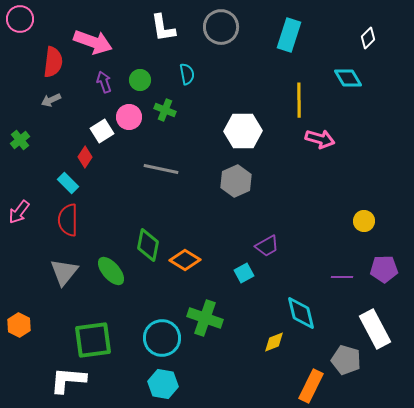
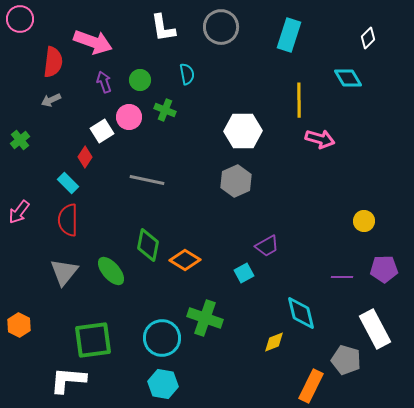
gray line at (161, 169): moved 14 px left, 11 px down
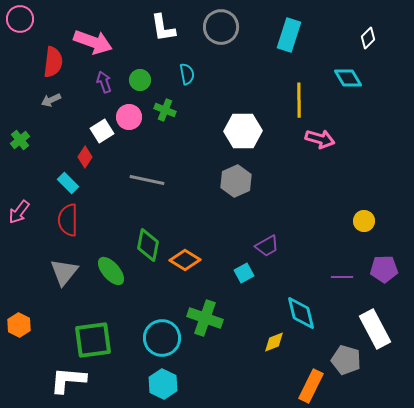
cyan hexagon at (163, 384): rotated 16 degrees clockwise
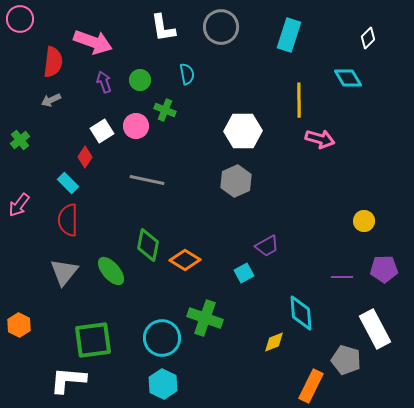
pink circle at (129, 117): moved 7 px right, 9 px down
pink arrow at (19, 212): moved 7 px up
cyan diamond at (301, 313): rotated 9 degrees clockwise
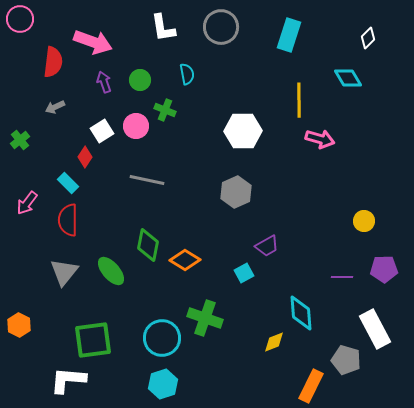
gray arrow at (51, 100): moved 4 px right, 7 px down
gray hexagon at (236, 181): moved 11 px down
pink arrow at (19, 205): moved 8 px right, 2 px up
cyan hexagon at (163, 384): rotated 16 degrees clockwise
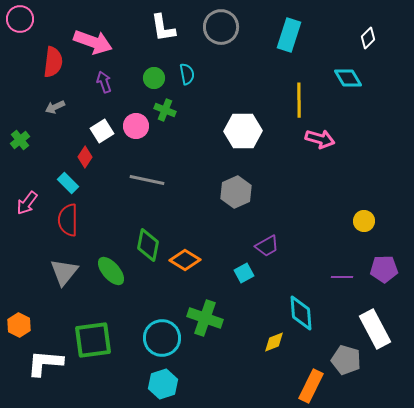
green circle at (140, 80): moved 14 px right, 2 px up
white L-shape at (68, 380): moved 23 px left, 17 px up
